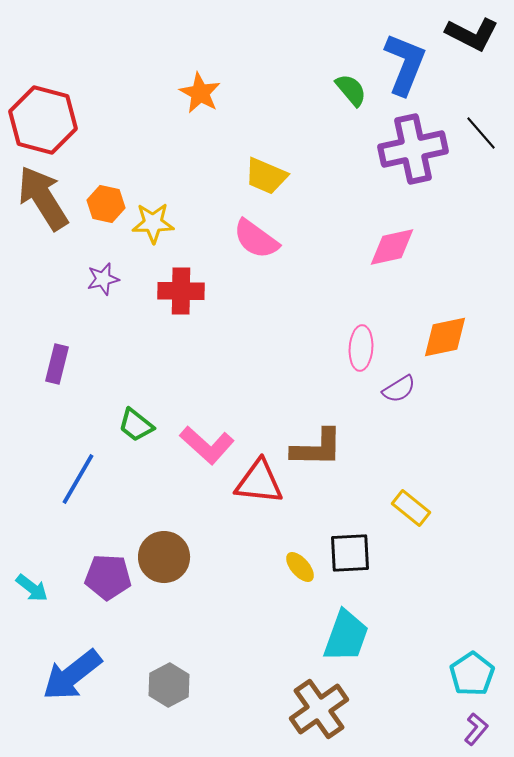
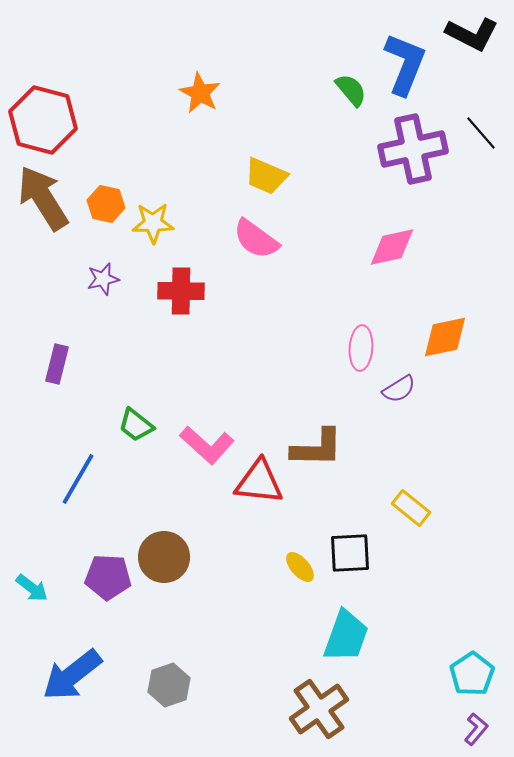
gray hexagon: rotated 9 degrees clockwise
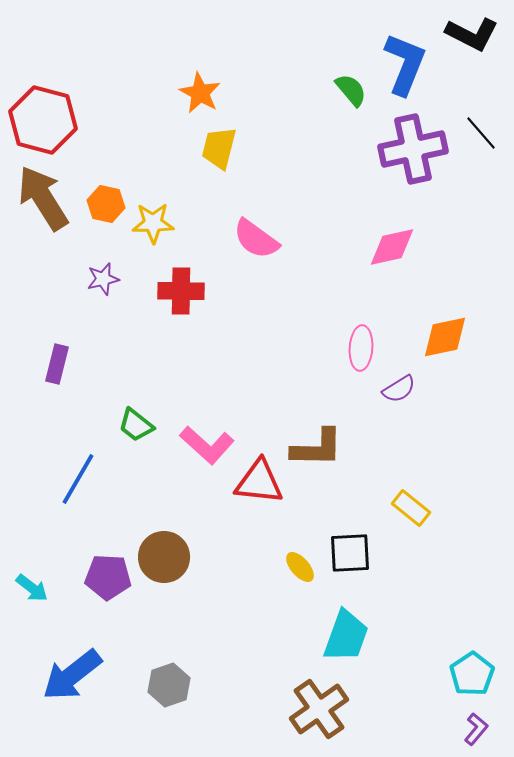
yellow trapezoid: moved 47 px left, 28 px up; rotated 81 degrees clockwise
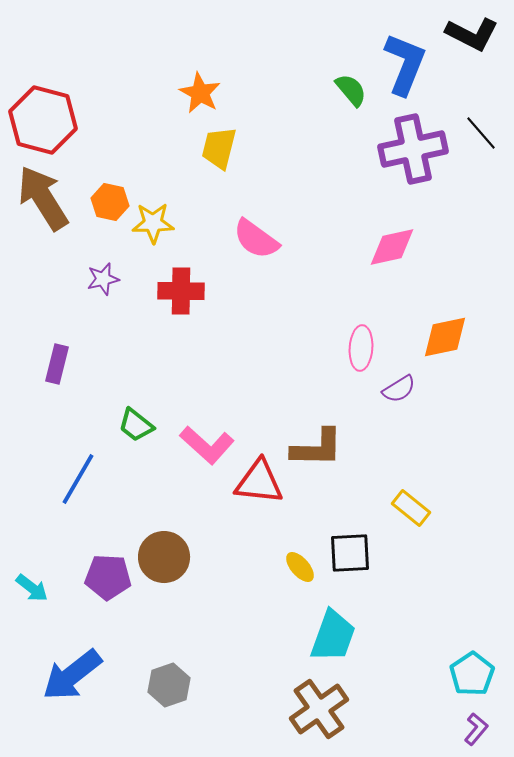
orange hexagon: moved 4 px right, 2 px up
cyan trapezoid: moved 13 px left
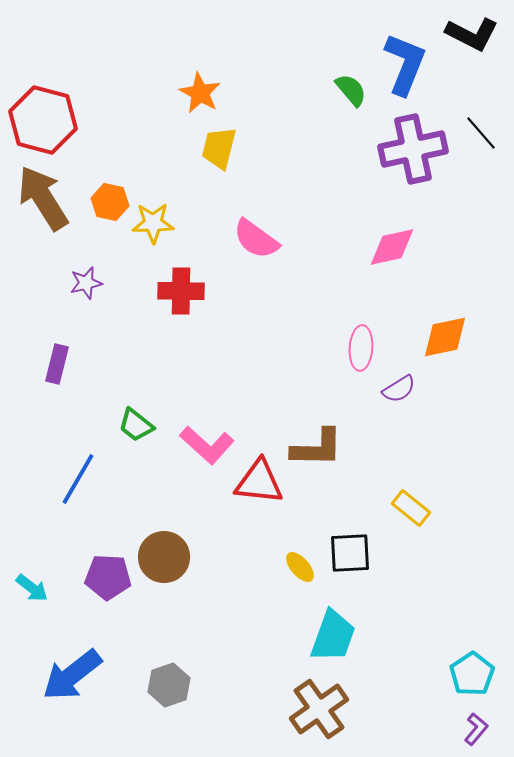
purple star: moved 17 px left, 4 px down
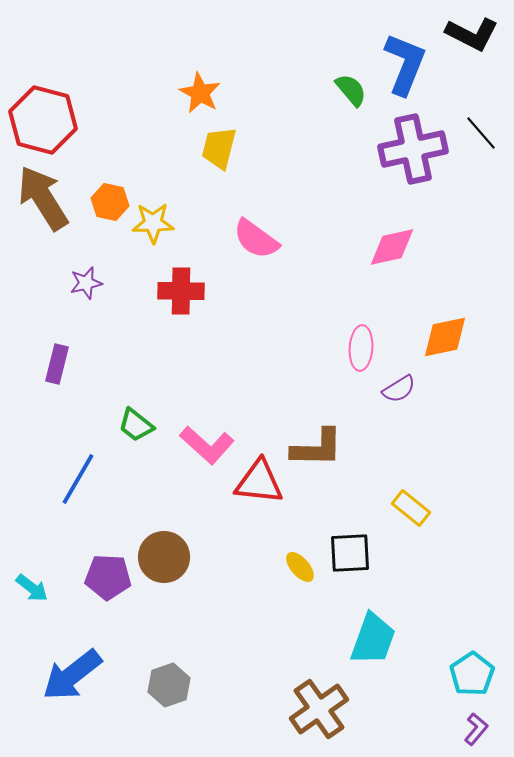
cyan trapezoid: moved 40 px right, 3 px down
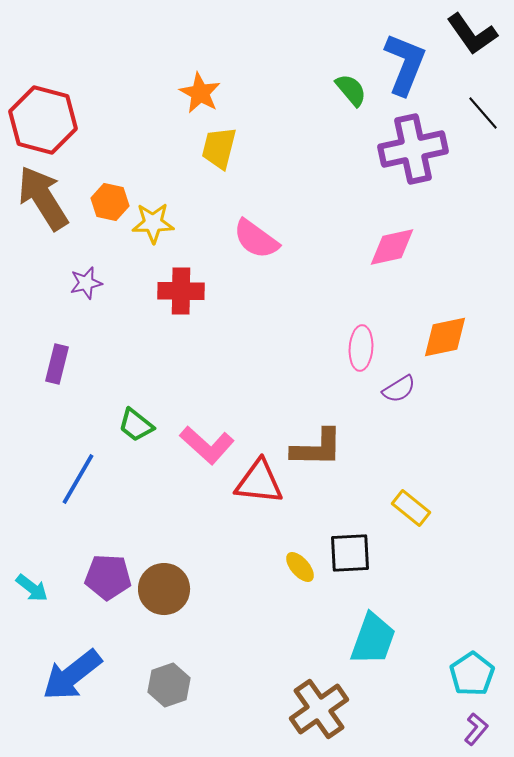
black L-shape: rotated 28 degrees clockwise
black line: moved 2 px right, 20 px up
brown circle: moved 32 px down
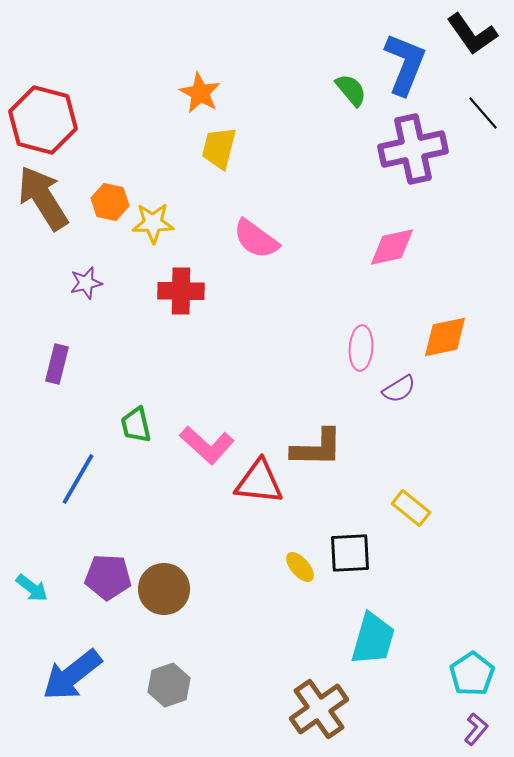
green trapezoid: rotated 39 degrees clockwise
cyan trapezoid: rotated 4 degrees counterclockwise
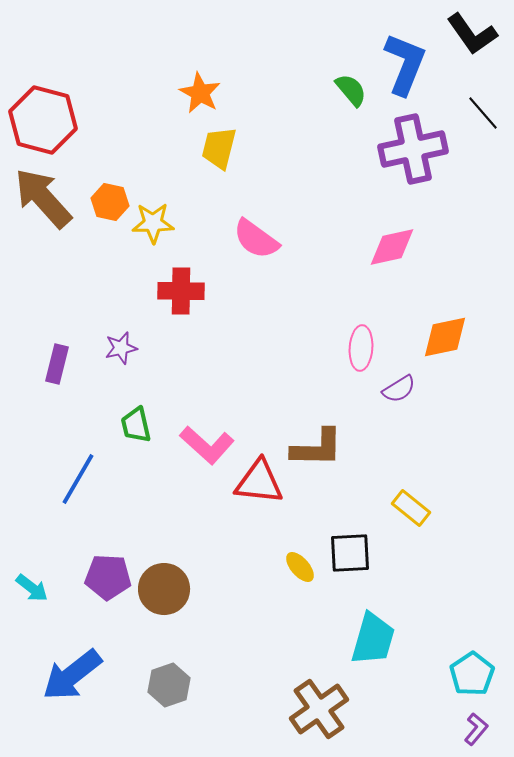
brown arrow: rotated 10 degrees counterclockwise
purple star: moved 35 px right, 65 px down
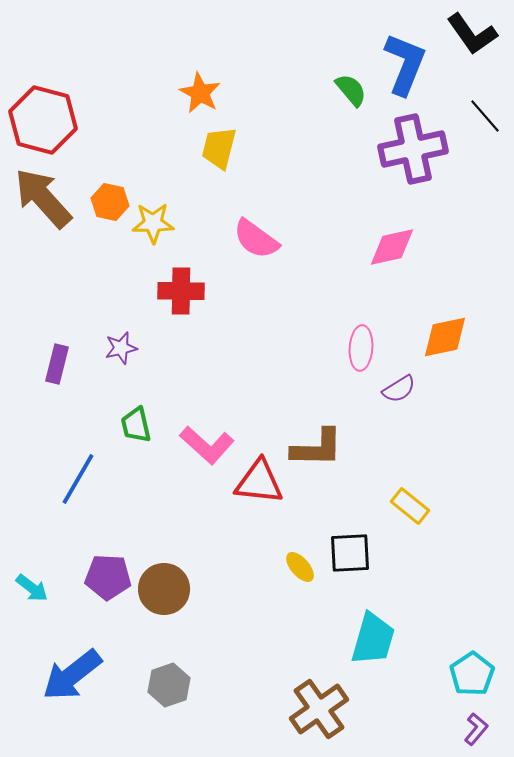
black line: moved 2 px right, 3 px down
yellow rectangle: moved 1 px left, 2 px up
